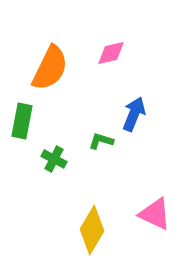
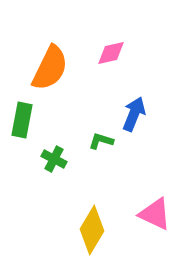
green rectangle: moved 1 px up
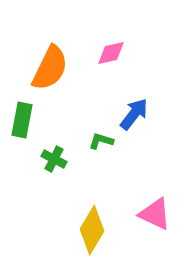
blue arrow: rotated 16 degrees clockwise
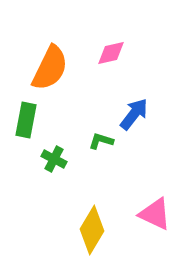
green rectangle: moved 4 px right
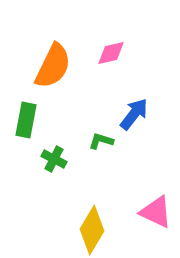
orange semicircle: moved 3 px right, 2 px up
pink triangle: moved 1 px right, 2 px up
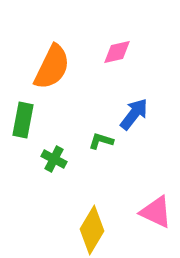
pink diamond: moved 6 px right, 1 px up
orange semicircle: moved 1 px left, 1 px down
green rectangle: moved 3 px left
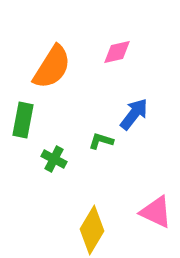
orange semicircle: rotated 6 degrees clockwise
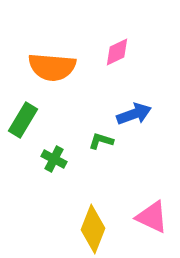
pink diamond: rotated 12 degrees counterclockwise
orange semicircle: rotated 63 degrees clockwise
blue arrow: rotated 32 degrees clockwise
green rectangle: rotated 20 degrees clockwise
pink triangle: moved 4 px left, 5 px down
yellow diamond: moved 1 px right, 1 px up; rotated 9 degrees counterclockwise
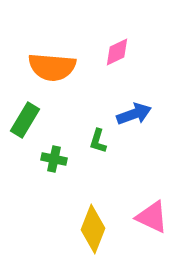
green rectangle: moved 2 px right
green L-shape: moved 3 px left; rotated 90 degrees counterclockwise
green cross: rotated 15 degrees counterclockwise
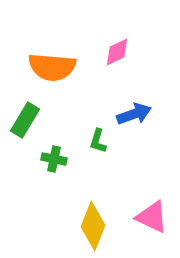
yellow diamond: moved 3 px up
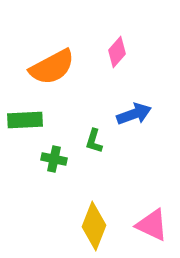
pink diamond: rotated 24 degrees counterclockwise
orange semicircle: rotated 33 degrees counterclockwise
green rectangle: rotated 56 degrees clockwise
green L-shape: moved 4 px left
pink triangle: moved 8 px down
yellow diamond: moved 1 px right
